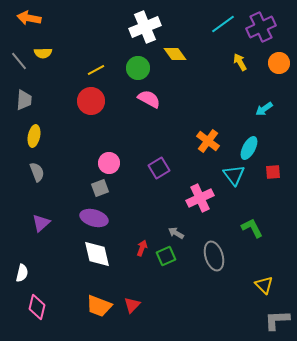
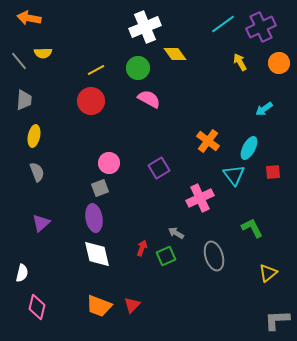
purple ellipse: rotated 64 degrees clockwise
yellow triangle: moved 4 px right, 12 px up; rotated 36 degrees clockwise
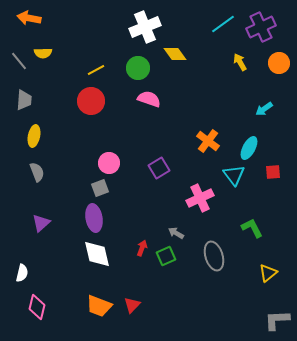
pink semicircle: rotated 10 degrees counterclockwise
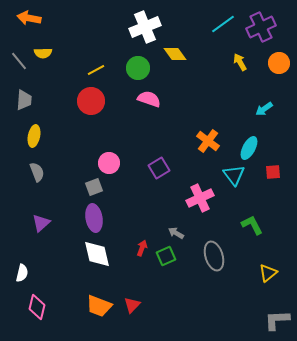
gray square: moved 6 px left, 1 px up
green L-shape: moved 3 px up
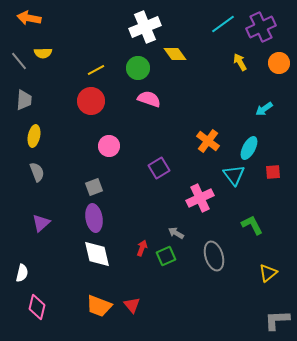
pink circle: moved 17 px up
red triangle: rotated 24 degrees counterclockwise
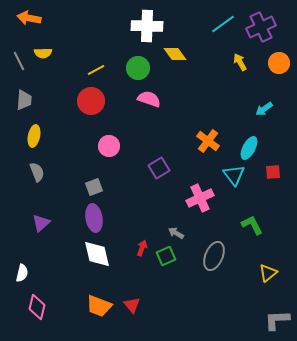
white cross: moved 2 px right, 1 px up; rotated 24 degrees clockwise
gray line: rotated 12 degrees clockwise
gray ellipse: rotated 40 degrees clockwise
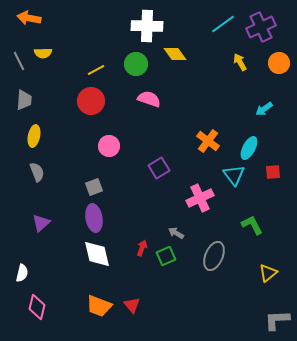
green circle: moved 2 px left, 4 px up
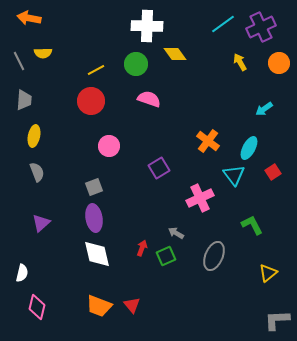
red square: rotated 28 degrees counterclockwise
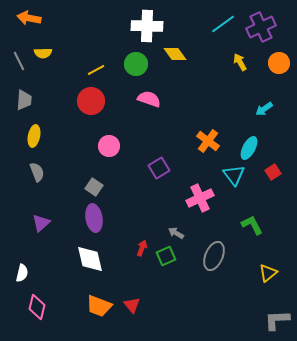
gray square: rotated 36 degrees counterclockwise
white diamond: moved 7 px left, 5 px down
